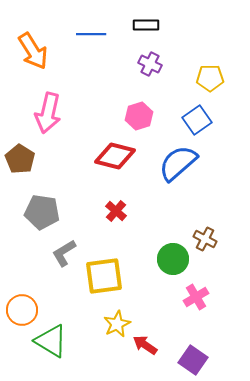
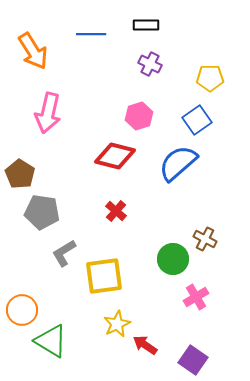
brown pentagon: moved 15 px down
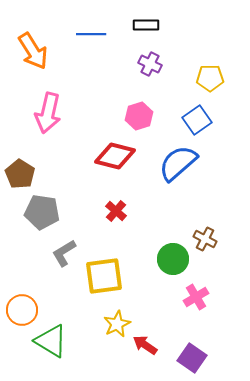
purple square: moved 1 px left, 2 px up
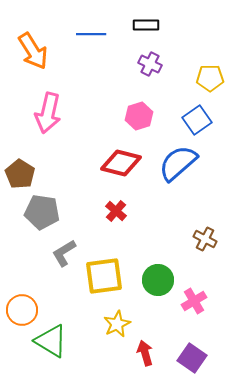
red diamond: moved 6 px right, 7 px down
green circle: moved 15 px left, 21 px down
pink cross: moved 2 px left, 4 px down
red arrow: moved 8 px down; rotated 40 degrees clockwise
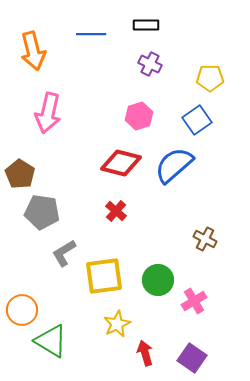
orange arrow: rotated 18 degrees clockwise
blue semicircle: moved 4 px left, 2 px down
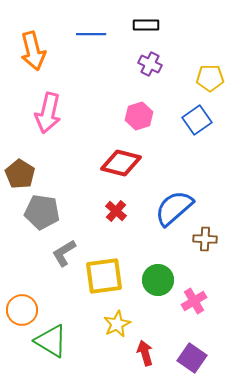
blue semicircle: moved 43 px down
brown cross: rotated 25 degrees counterclockwise
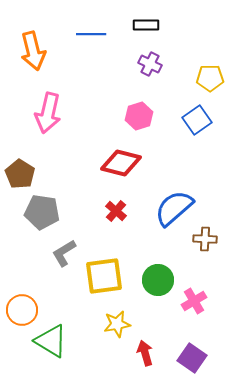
yellow star: rotated 16 degrees clockwise
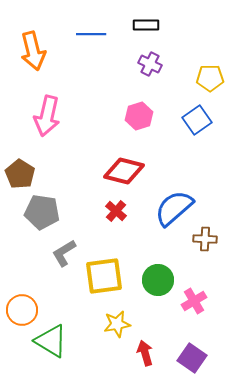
pink arrow: moved 1 px left, 3 px down
red diamond: moved 3 px right, 8 px down
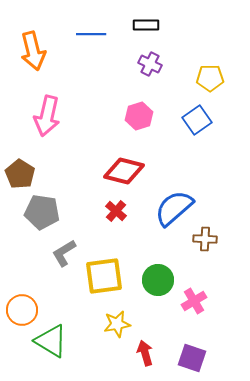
purple square: rotated 16 degrees counterclockwise
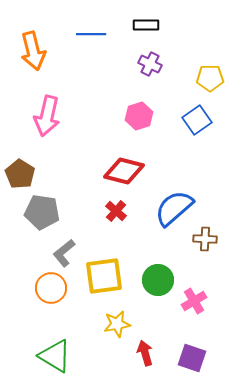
gray L-shape: rotated 8 degrees counterclockwise
orange circle: moved 29 px right, 22 px up
green triangle: moved 4 px right, 15 px down
